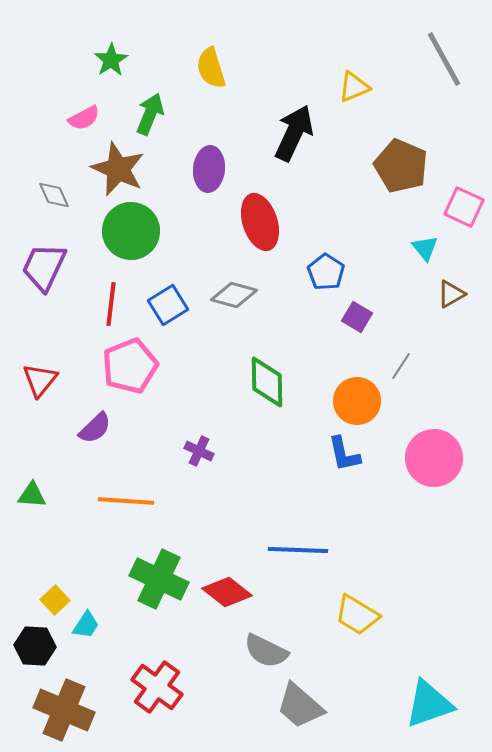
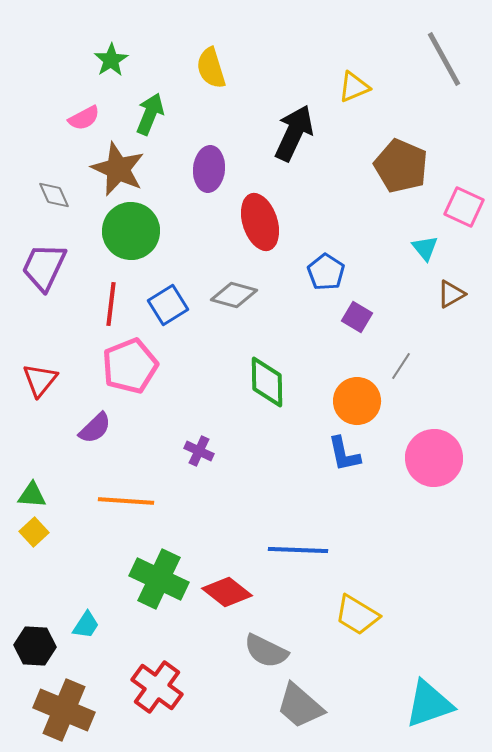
yellow square at (55, 600): moved 21 px left, 68 px up
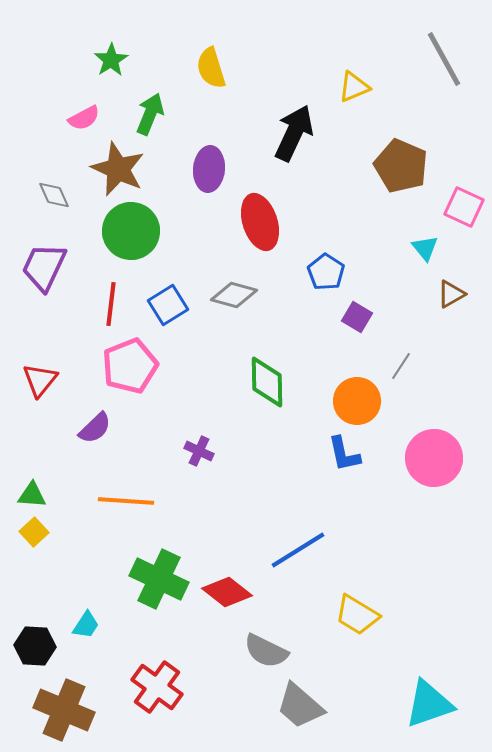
blue line at (298, 550): rotated 34 degrees counterclockwise
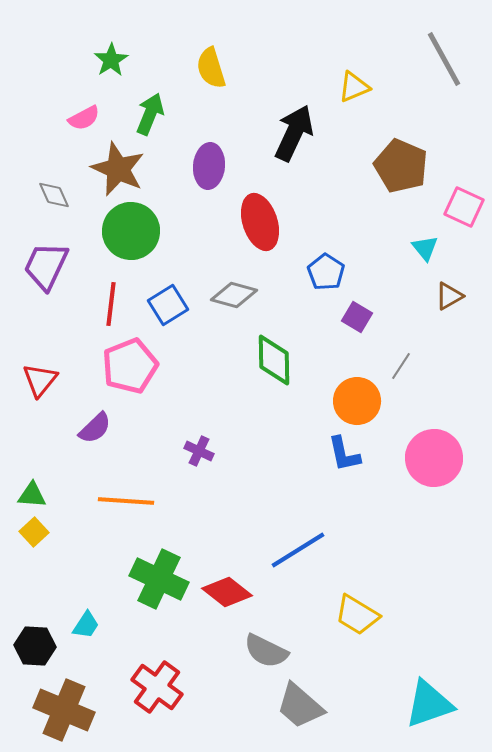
purple ellipse at (209, 169): moved 3 px up
purple trapezoid at (44, 267): moved 2 px right, 1 px up
brown triangle at (451, 294): moved 2 px left, 2 px down
green diamond at (267, 382): moved 7 px right, 22 px up
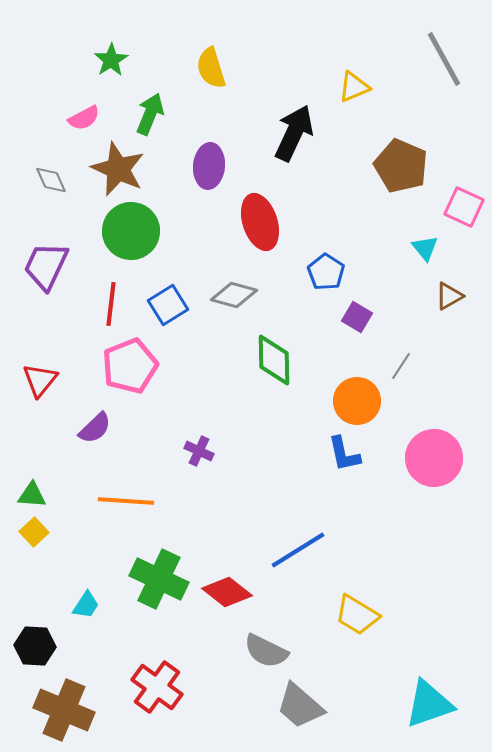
gray diamond at (54, 195): moved 3 px left, 15 px up
cyan trapezoid at (86, 625): moved 20 px up
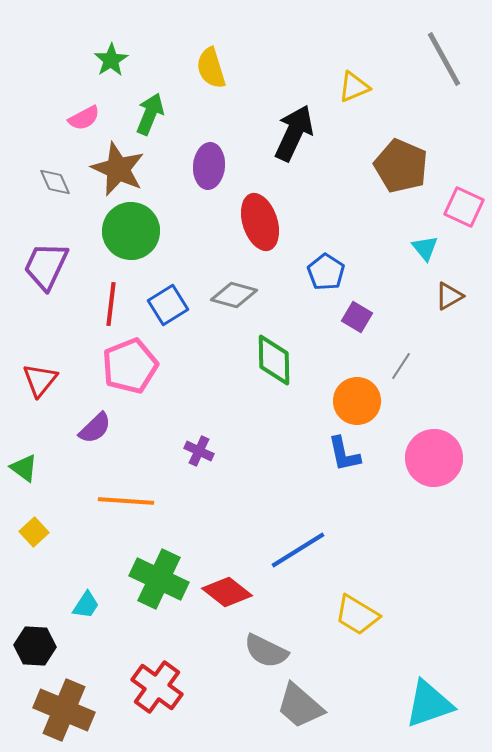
gray diamond at (51, 180): moved 4 px right, 2 px down
green triangle at (32, 495): moved 8 px left, 27 px up; rotated 32 degrees clockwise
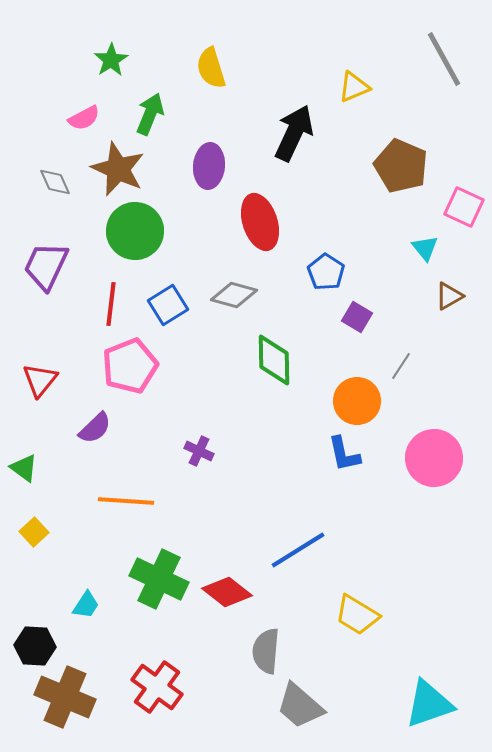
green circle at (131, 231): moved 4 px right
gray semicircle at (266, 651): rotated 69 degrees clockwise
brown cross at (64, 710): moved 1 px right, 13 px up
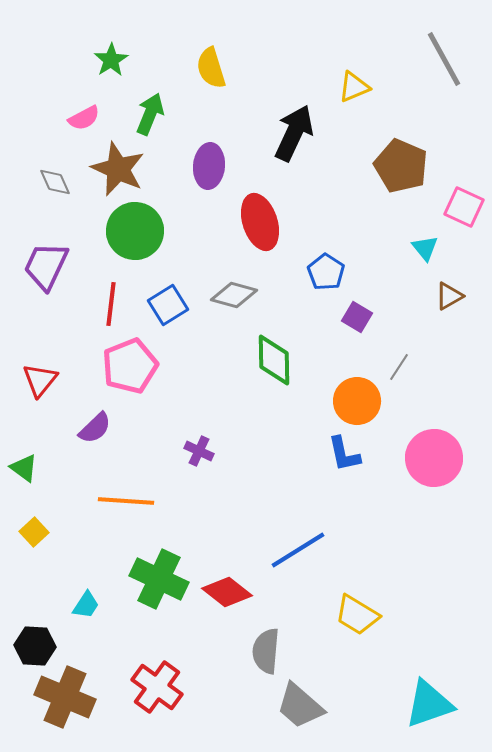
gray line at (401, 366): moved 2 px left, 1 px down
